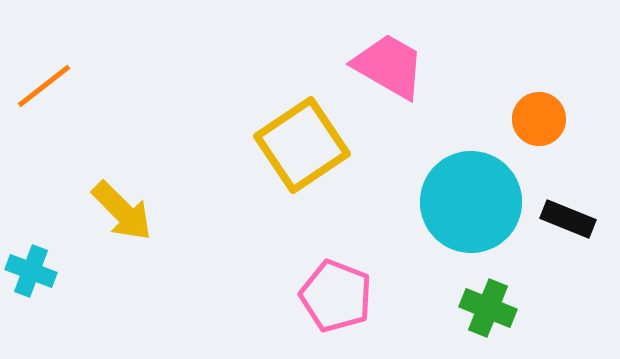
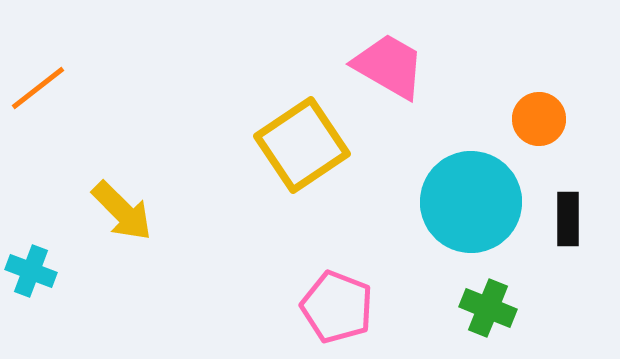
orange line: moved 6 px left, 2 px down
black rectangle: rotated 68 degrees clockwise
pink pentagon: moved 1 px right, 11 px down
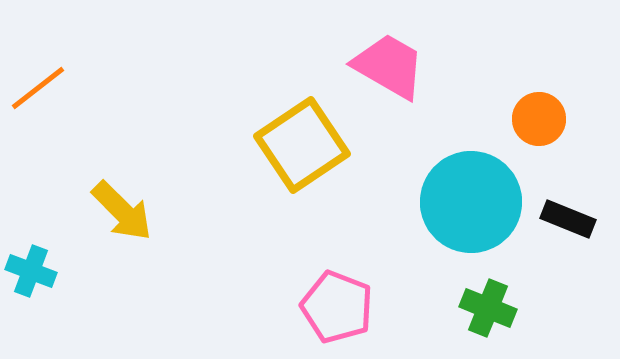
black rectangle: rotated 68 degrees counterclockwise
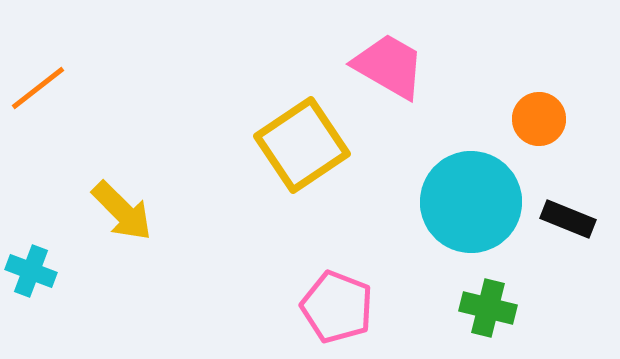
green cross: rotated 8 degrees counterclockwise
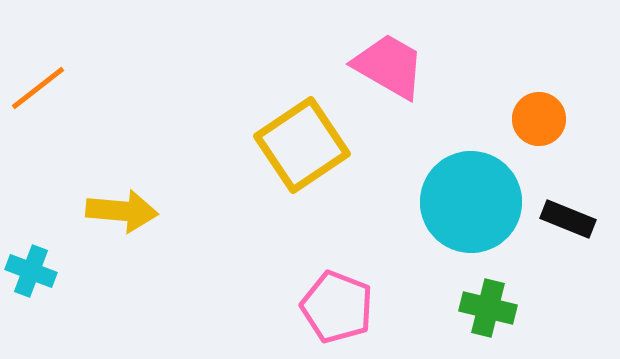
yellow arrow: rotated 40 degrees counterclockwise
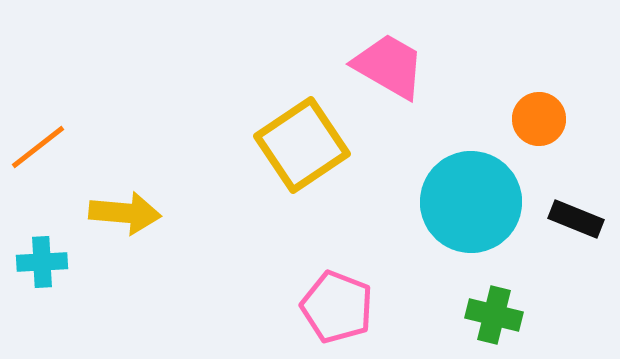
orange line: moved 59 px down
yellow arrow: moved 3 px right, 2 px down
black rectangle: moved 8 px right
cyan cross: moved 11 px right, 9 px up; rotated 24 degrees counterclockwise
green cross: moved 6 px right, 7 px down
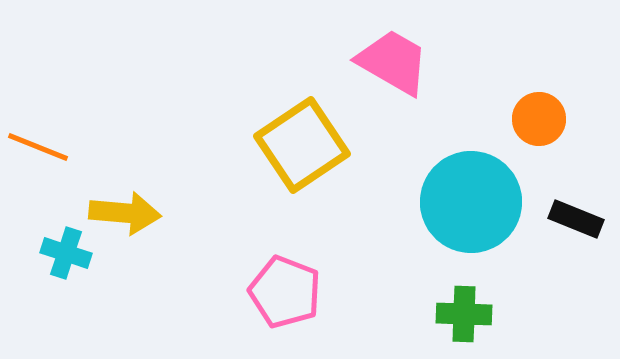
pink trapezoid: moved 4 px right, 4 px up
orange line: rotated 60 degrees clockwise
cyan cross: moved 24 px right, 9 px up; rotated 21 degrees clockwise
pink pentagon: moved 52 px left, 15 px up
green cross: moved 30 px left, 1 px up; rotated 12 degrees counterclockwise
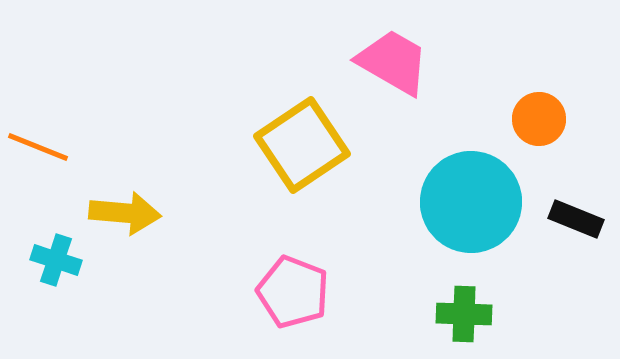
cyan cross: moved 10 px left, 7 px down
pink pentagon: moved 8 px right
